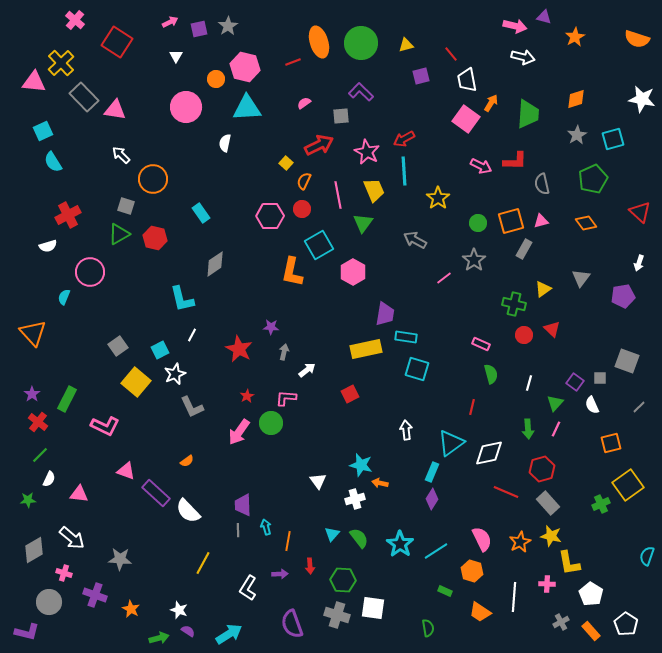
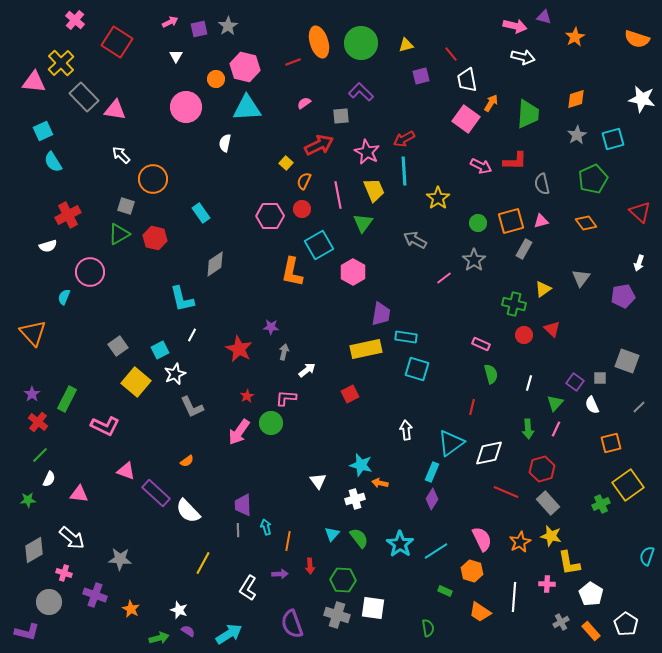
purple trapezoid at (385, 314): moved 4 px left
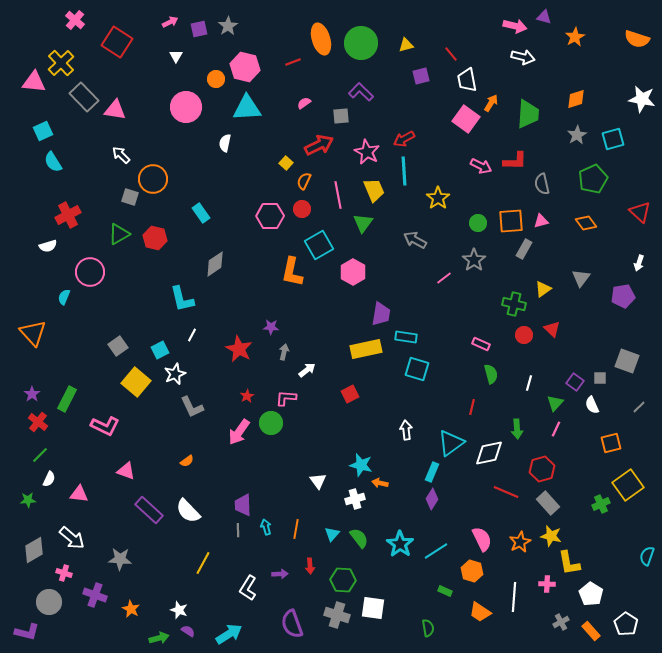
orange ellipse at (319, 42): moved 2 px right, 3 px up
gray square at (126, 206): moved 4 px right, 9 px up
orange square at (511, 221): rotated 12 degrees clockwise
green arrow at (528, 429): moved 11 px left
purple rectangle at (156, 493): moved 7 px left, 17 px down
orange line at (288, 541): moved 8 px right, 12 px up
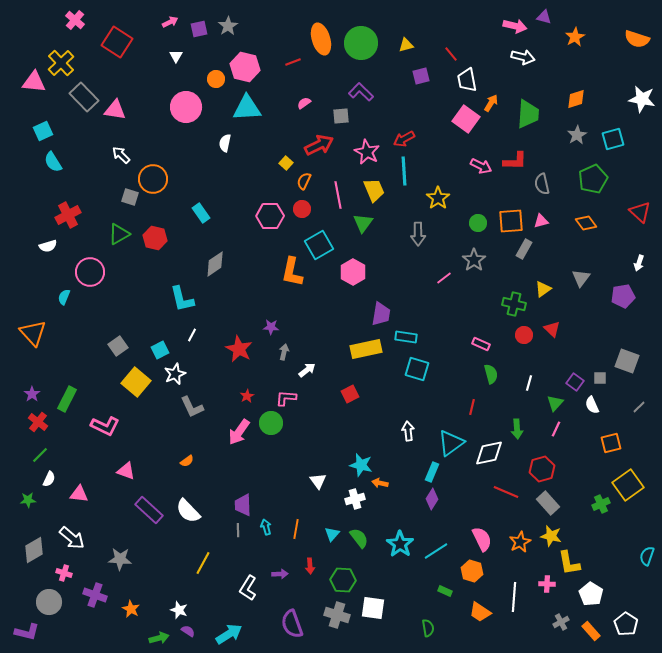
gray arrow at (415, 240): moved 3 px right, 6 px up; rotated 120 degrees counterclockwise
white arrow at (406, 430): moved 2 px right, 1 px down
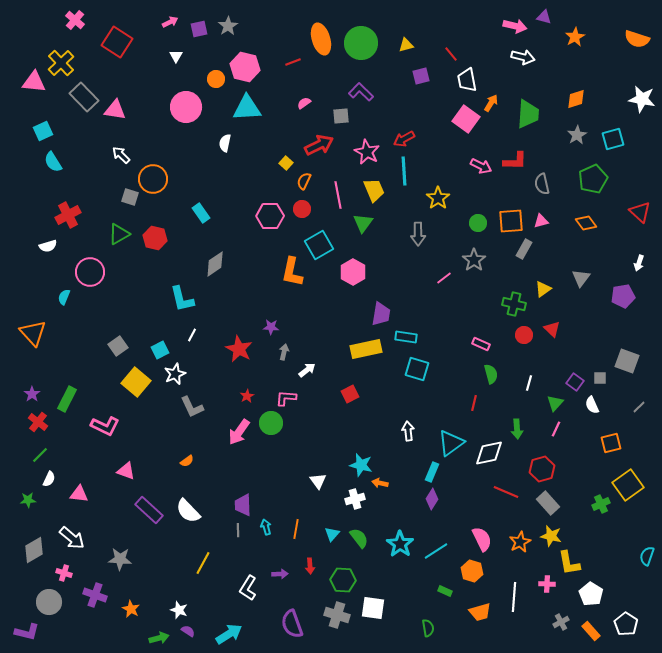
red line at (472, 407): moved 2 px right, 4 px up
orange trapezoid at (480, 612): rotated 50 degrees counterclockwise
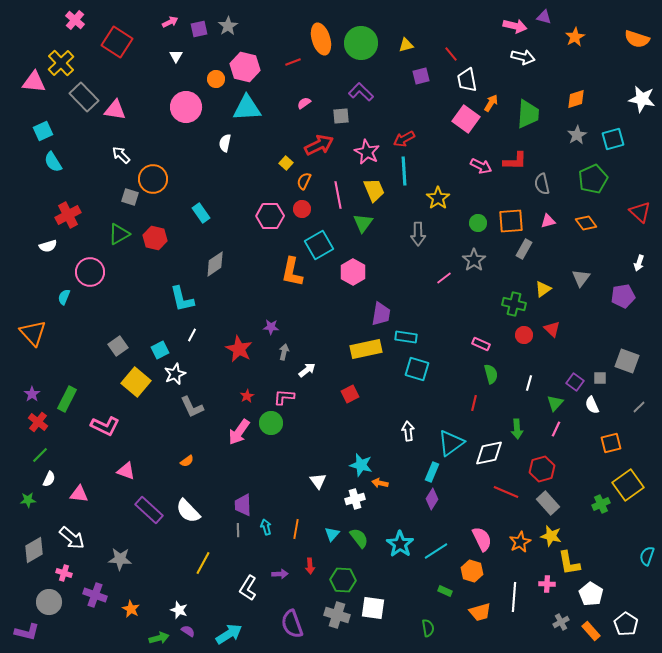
pink triangle at (541, 221): moved 7 px right
pink L-shape at (286, 398): moved 2 px left, 1 px up
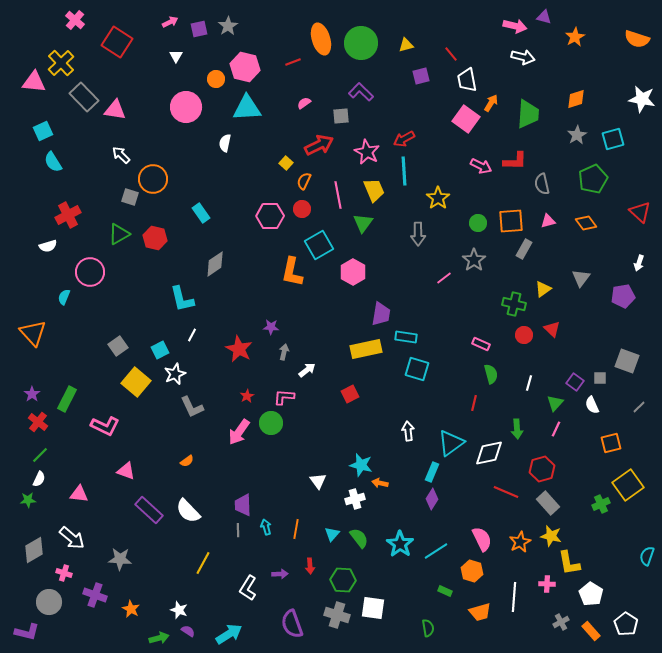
white semicircle at (49, 479): moved 10 px left
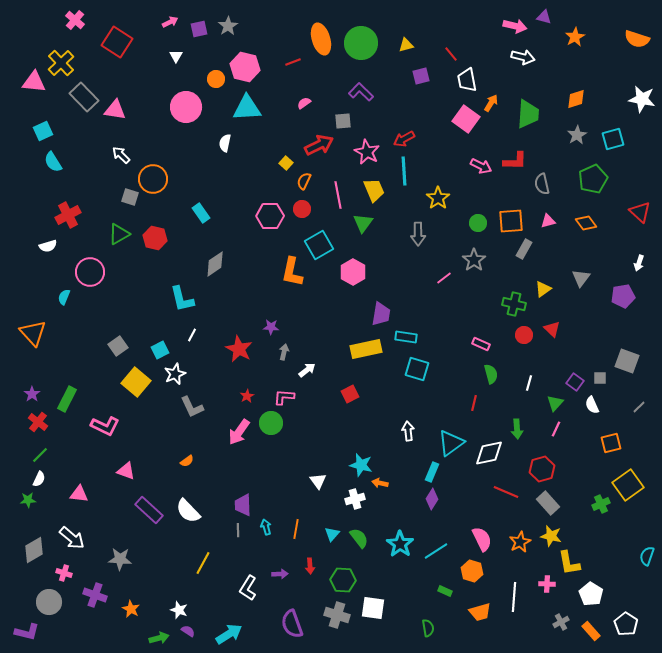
gray square at (341, 116): moved 2 px right, 5 px down
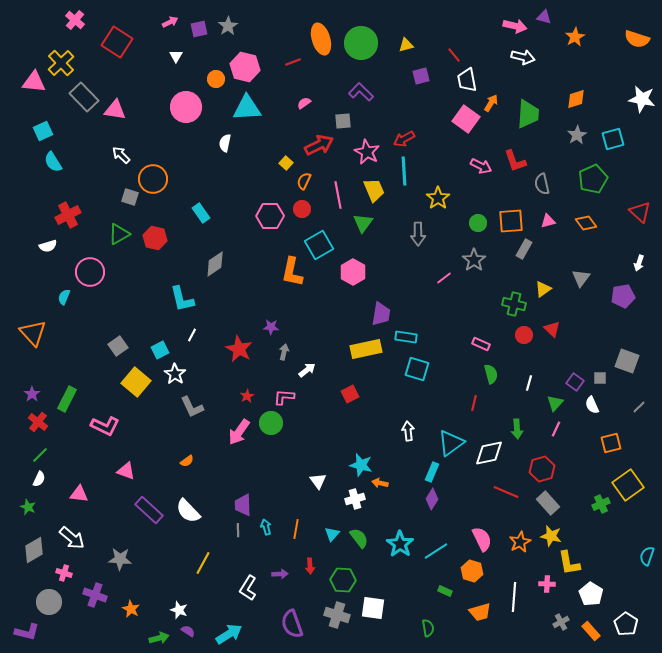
red line at (451, 54): moved 3 px right, 1 px down
red L-shape at (515, 161): rotated 70 degrees clockwise
white star at (175, 374): rotated 15 degrees counterclockwise
green star at (28, 500): moved 7 px down; rotated 28 degrees clockwise
